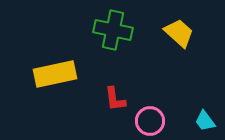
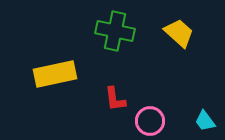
green cross: moved 2 px right, 1 px down
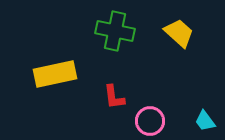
red L-shape: moved 1 px left, 2 px up
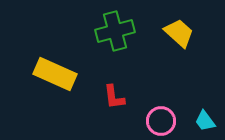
green cross: rotated 27 degrees counterclockwise
yellow rectangle: rotated 36 degrees clockwise
pink circle: moved 11 px right
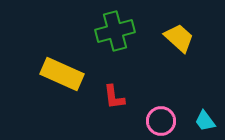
yellow trapezoid: moved 5 px down
yellow rectangle: moved 7 px right
